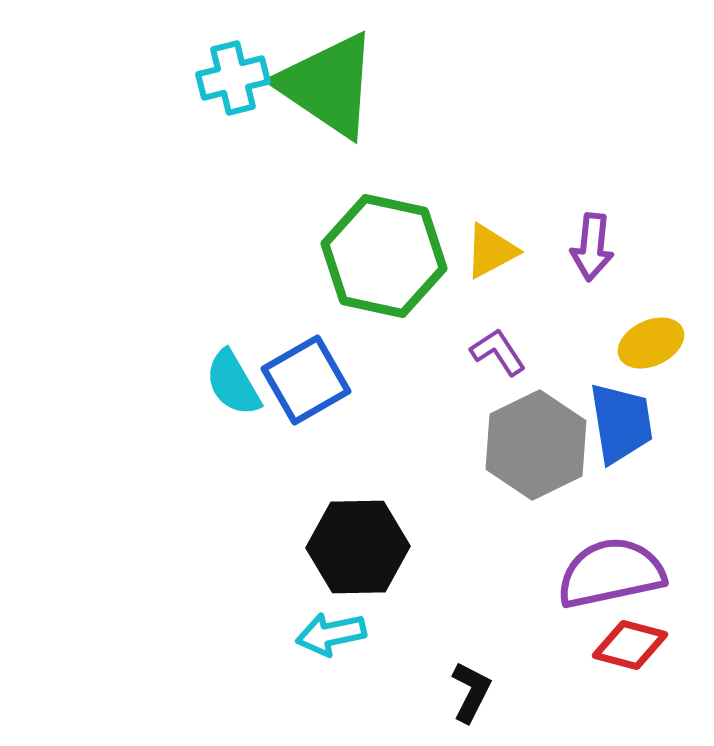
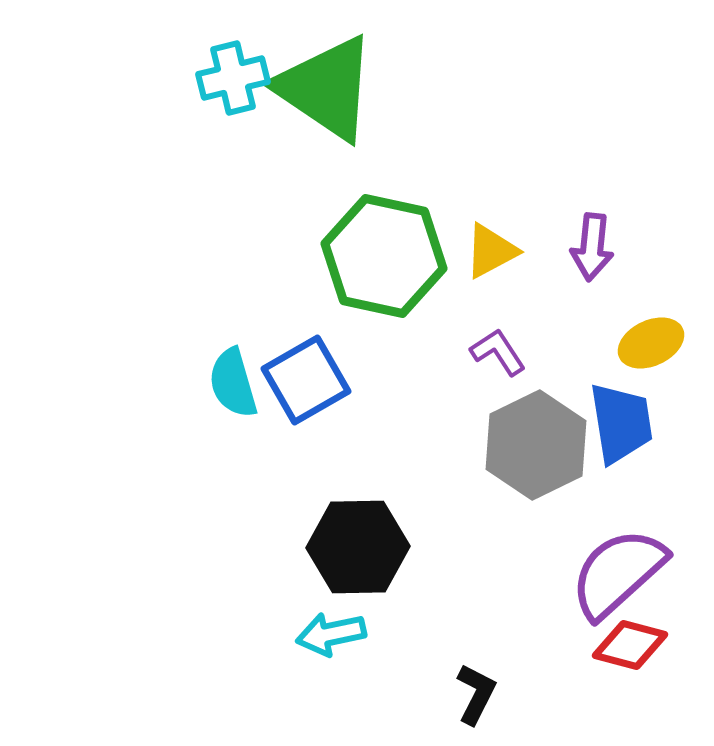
green triangle: moved 2 px left, 3 px down
cyan semicircle: rotated 14 degrees clockwise
purple semicircle: moved 7 px right; rotated 30 degrees counterclockwise
black L-shape: moved 5 px right, 2 px down
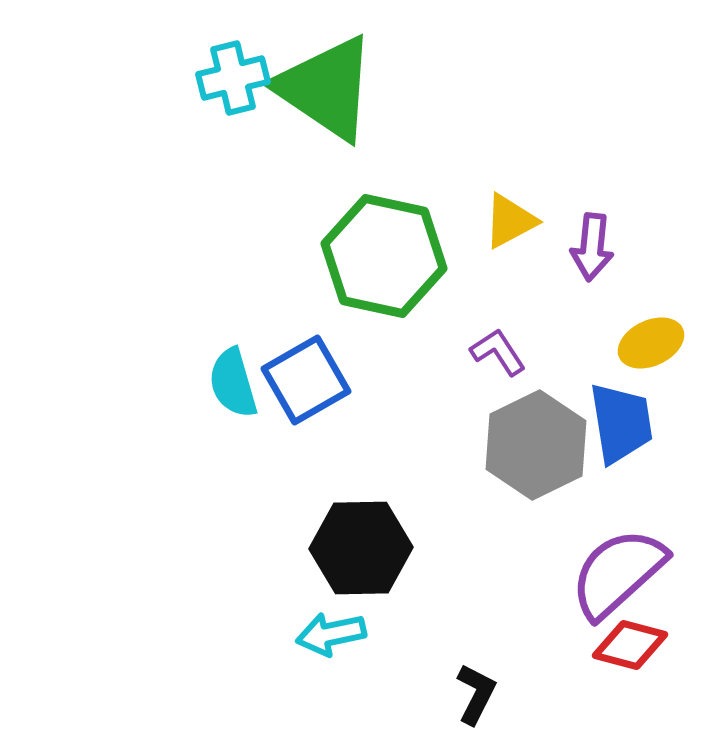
yellow triangle: moved 19 px right, 30 px up
black hexagon: moved 3 px right, 1 px down
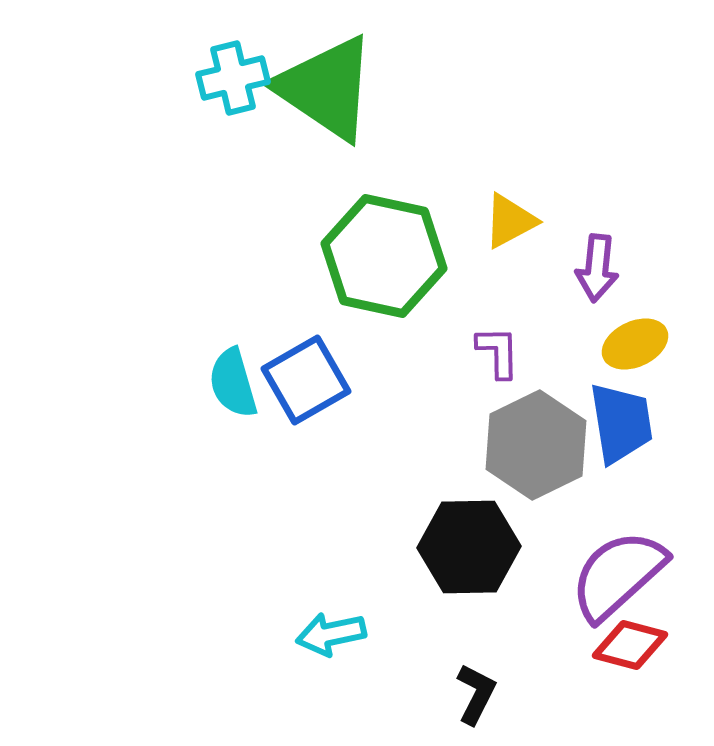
purple arrow: moved 5 px right, 21 px down
yellow ellipse: moved 16 px left, 1 px down
purple L-shape: rotated 32 degrees clockwise
black hexagon: moved 108 px right, 1 px up
purple semicircle: moved 2 px down
